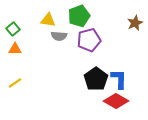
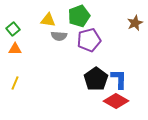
yellow line: rotated 32 degrees counterclockwise
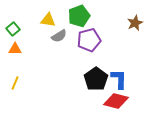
gray semicircle: rotated 35 degrees counterclockwise
red diamond: rotated 15 degrees counterclockwise
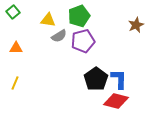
brown star: moved 1 px right, 2 px down
green square: moved 17 px up
purple pentagon: moved 6 px left, 1 px down
orange triangle: moved 1 px right, 1 px up
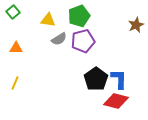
gray semicircle: moved 3 px down
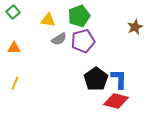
brown star: moved 1 px left, 2 px down
orange triangle: moved 2 px left
